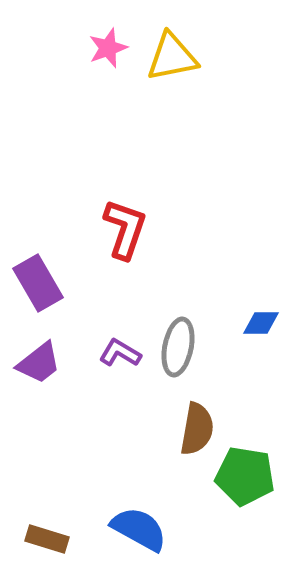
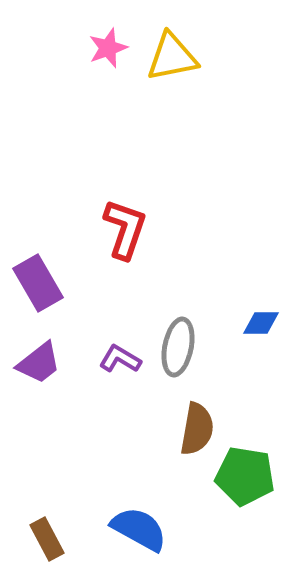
purple L-shape: moved 6 px down
brown rectangle: rotated 45 degrees clockwise
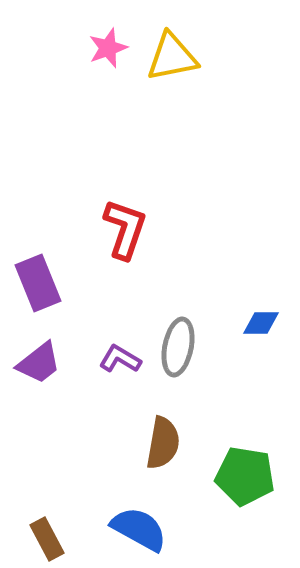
purple rectangle: rotated 8 degrees clockwise
brown semicircle: moved 34 px left, 14 px down
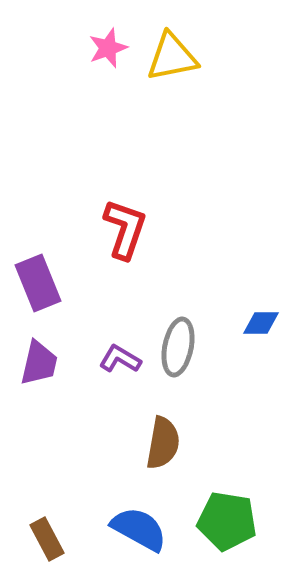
purple trapezoid: rotated 39 degrees counterclockwise
green pentagon: moved 18 px left, 45 px down
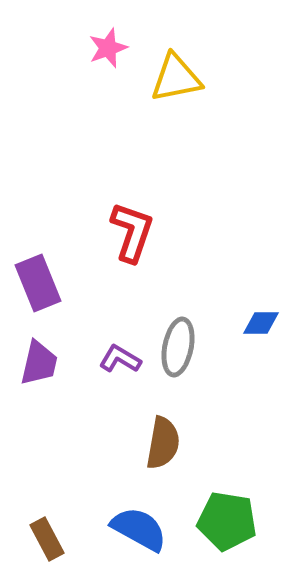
yellow triangle: moved 4 px right, 21 px down
red L-shape: moved 7 px right, 3 px down
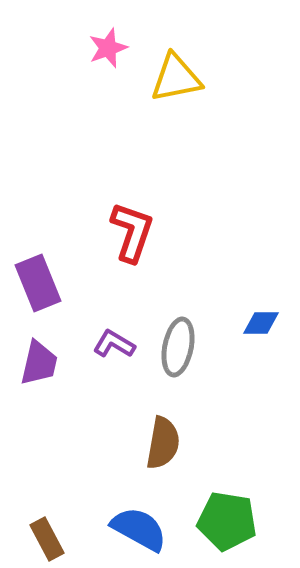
purple L-shape: moved 6 px left, 15 px up
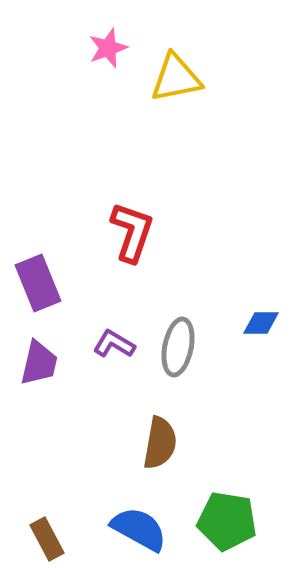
brown semicircle: moved 3 px left
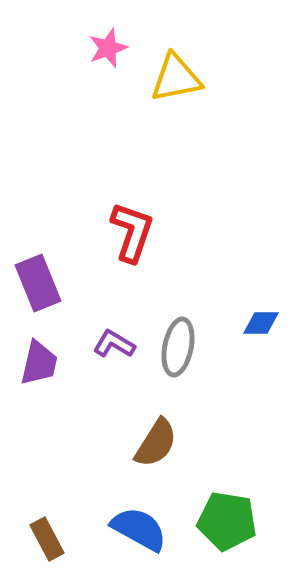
brown semicircle: moved 4 px left; rotated 22 degrees clockwise
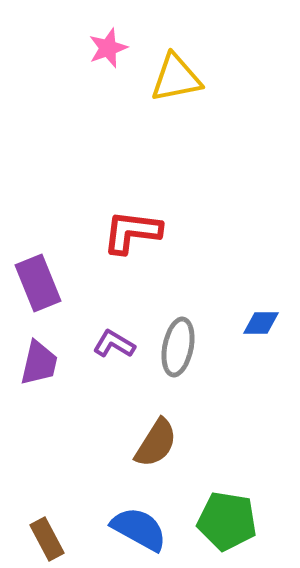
red L-shape: rotated 102 degrees counterclockwise
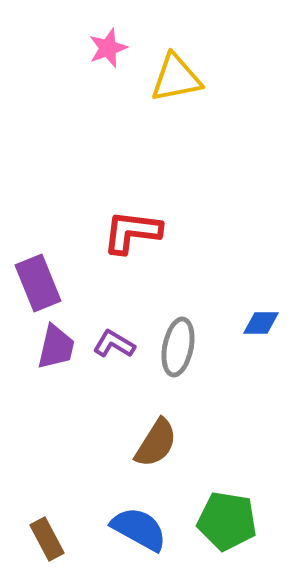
purple trapezoid: moved 17 px right, 16 px up
